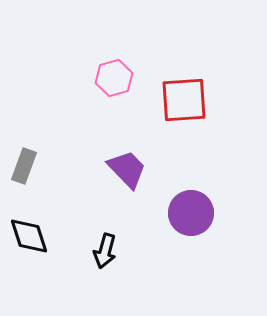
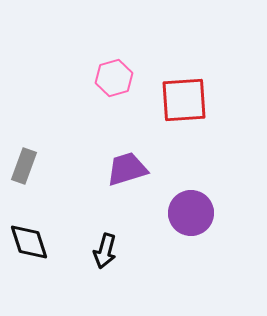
purple trapezoid: rotated 63 degrees counterclockwise
black diamond: moved 6 px down
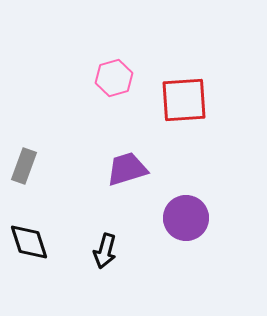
purple circle: moved 5 px left, 5 px down
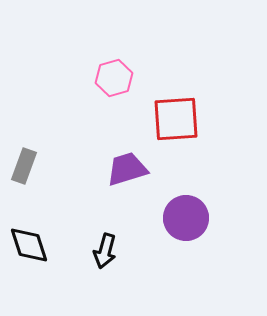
red square: moved 8 px left, 19 px down
black diamond: moved 3 px down
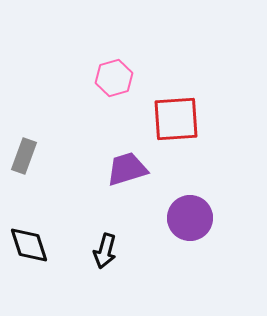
gray rectangle: moved 10 px up
purple circle: moved 4 px right
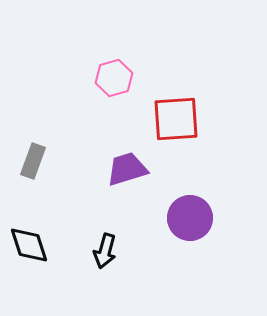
gray rectangle: moved 9 px right, 5 px down
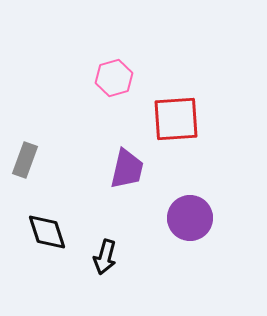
gray rectangle: moved 8 px left, 1 px up
purple trapezoid: rotated 120 degrees clockwise
black diamond: moved 18 px right, 13 px up
black arrow: moved 6 px down
